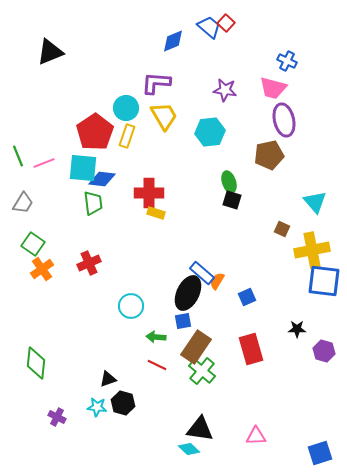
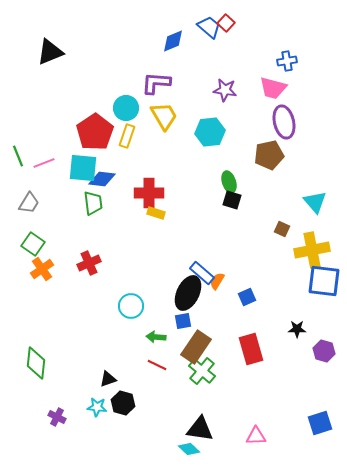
blue cross at (287, 61): rotated 36 degrees counterclockwise
purple ellipse at (284, 120): moved 2 px down
gray trapezoid at (23, 203): moved 6 px right
blue square at (320, 453): moved 30 px up
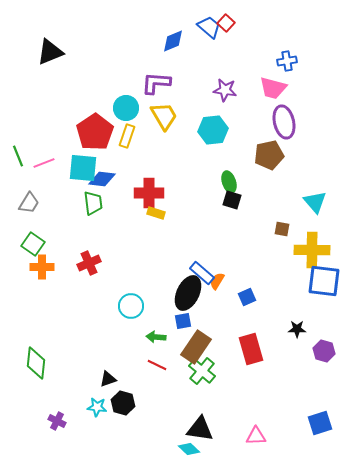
cyan hexagon at (210, 132): moved 3 px right, 2 px up
brown square at (282, 229): rotated 14 degrees counterclockwise
yellow cross at (312, 250): rotated 12 degrees clockwise
orange cross at (42, 269): moved 2 px up; rotated 35 degrees clockwise
purple cross at (57, 417): moved 4 px down
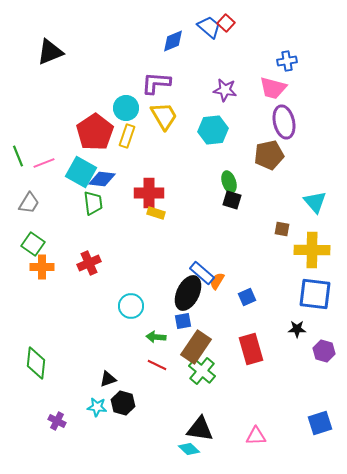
cyan square at (83, 168): moved 2 px left, 4 px down; rotated 24 degrees clockwise
blue square at (324, 281): moved 9 px left, 13 px down
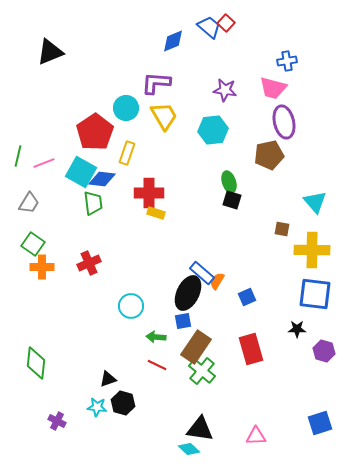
yellow rectangle at (127, 136): moved 17 px down
green line at (18, 156): rotated 35 degrees clockwise
